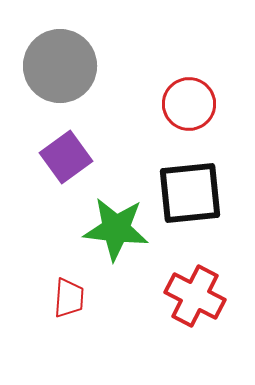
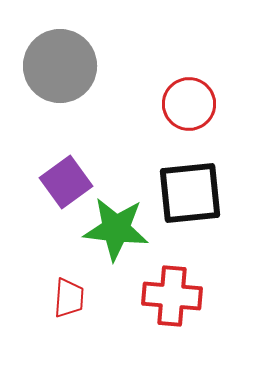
purple square: moved 25 px down
red cross: moved 23 px left; rotated 22 degrees counterclockwise
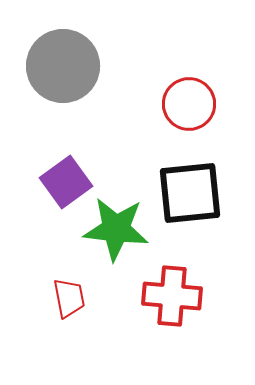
gray circle: moved 3 px right
red trapezoid: rotated 15 degrees counterclockwise
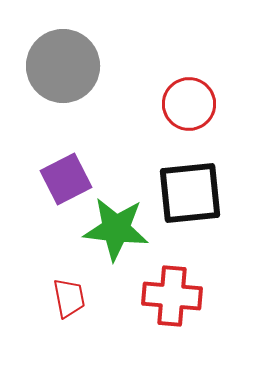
purple square: moved 3 px up; rotated 9 degrees clockwise
